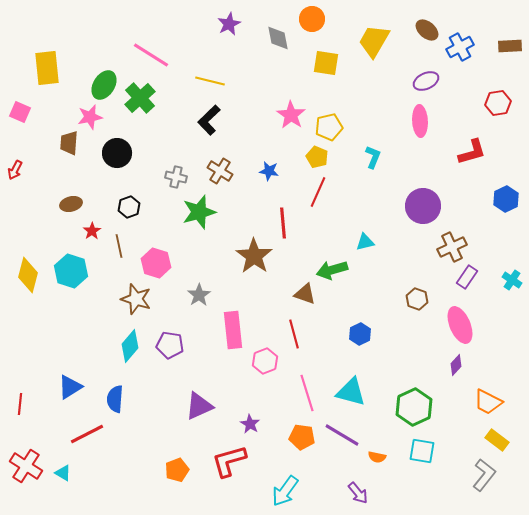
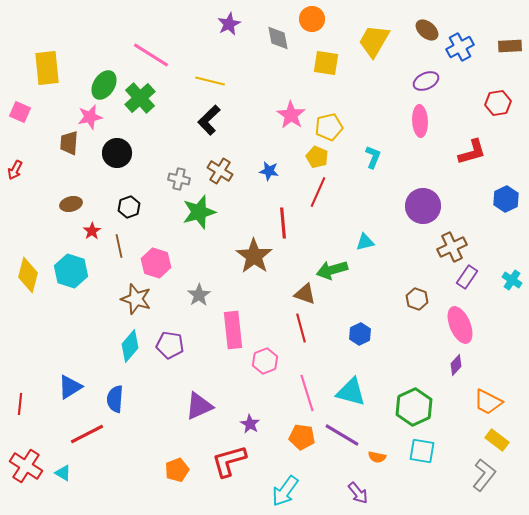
gray cross at (176, 177): moved 3 px right, 2 px down
red line at (294, 334): moved 7 px right, 6 px up
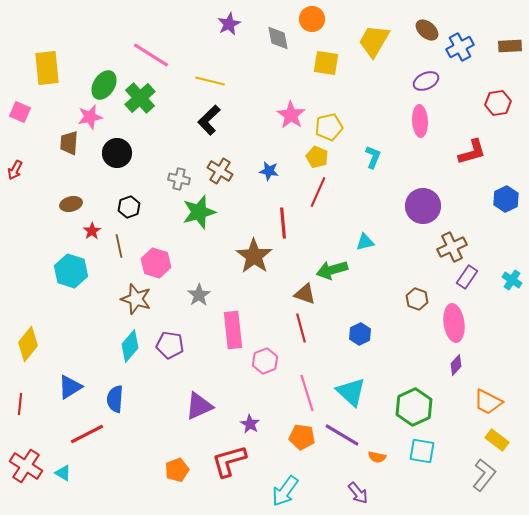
yellow diamond at (28, 275): moved 69 px down; rotated 24 degrees clockwise
pink ellipse at (460, 325): moved 6 px left, 2 px up; rotated 15 degrees clockwise
cyan triangle at (351, 392): rotated 28 degrees clockwise
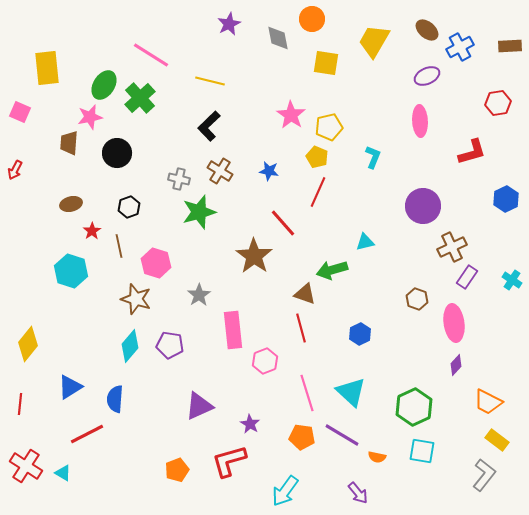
purple ellipse at (426, 81): moved 1 px right, 5 px up
black L-shape at (209, 120): moved 6 px down
red line at (283, 223): rotated 36 degrees counterclockwise
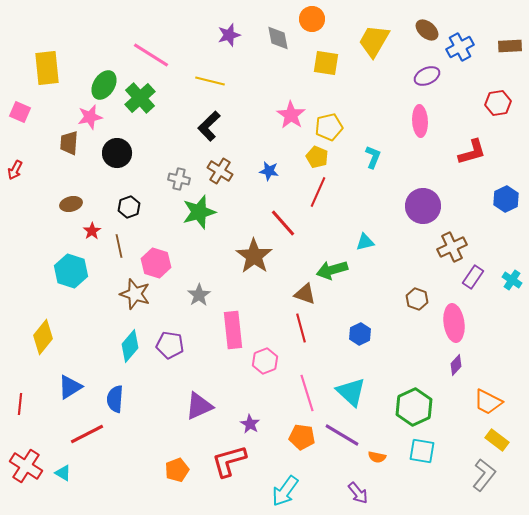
purple star at (229, 24): moved 11 px down; rotated 10 degrees clockwise
purple rectangle at (467, 277): moved 6 px right
brown star at (136, 299): moved 1 px left, 5 px up
yellow diamond at (28, 344): moved 15 px right, 7 px up
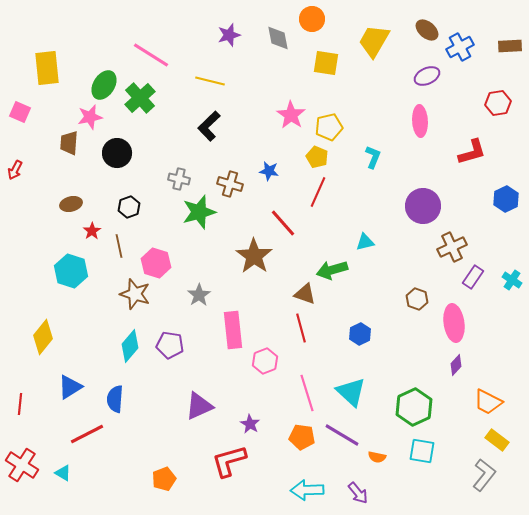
brown cross at (220, 171): moved 10 px right, 13 px down; rotated 15 degrees counterclockwise
red cross at (26, 466): moved 4 px left, 1 px up
orange pentagon at (177, 470): moved 13 px left, 9 px down
cyan arrow at (285, 491): moved 22 px right, 1 px up; rotated 52 degrees clockwise
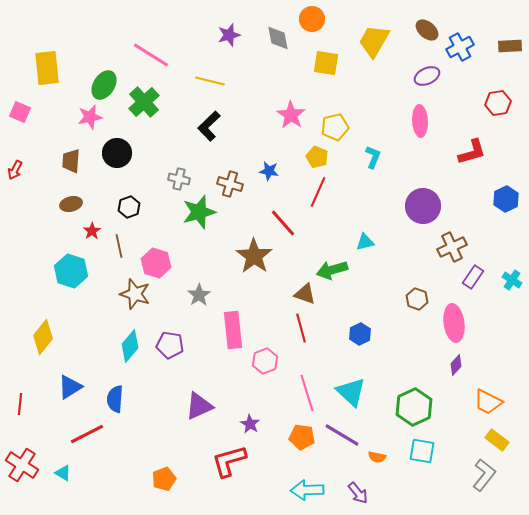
green cross at (140, 98): moved 4 px right, 4 px down
yellow pentagon at (329, 127): moved 6 px right
brown trapezoid at (69, 143): moved 2 px right, 18 px down
